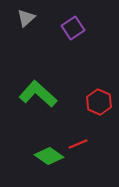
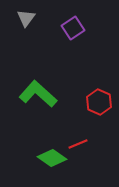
gray triangle: rotated 12 degrees counterclockwise
green diamond: moved 3 px right, 2 px down
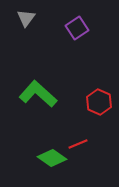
purple square: moved 4 px right
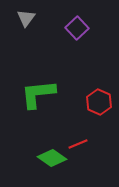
purple square: rotated 10 degrees counterclockwise
green L-shape: rotated 48 degrees counterclockwise
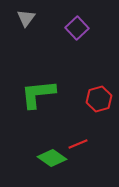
red hexagon: moved 3 px up; rotated 20 degrees clockwise
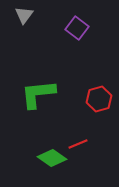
gray triangle: moved 2 px left, 3 px up
purple square: rotated 10 degrees counterclockwise
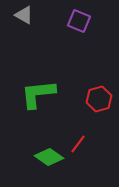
gray triangle: rotated 36 degrees counterclockwise
purple square: moved 2 px right, 7 px up; rotated 15 degrees counterclockwise
red line: rotated 30 degrees counterclockwise
green diamond: moved 3 px left, 1 px up
